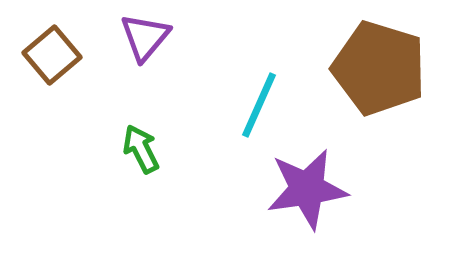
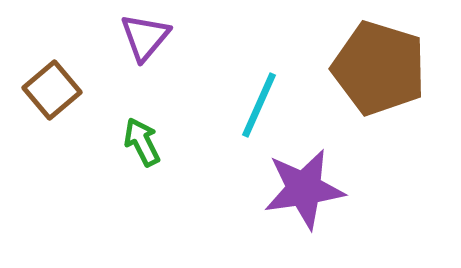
brown square: moved 35 px down
green arrow: moved 1 px right, 7 px up
purple star: moved 3 px left
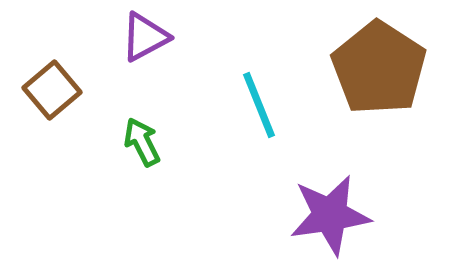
purple triangle: rotated 22 degrees clockwise
brown pentagon: rotated 16 degrees clockwise
cyan line: rotated 46 degrees counterclockwise
purple star: moved 26 px right, 26 px down
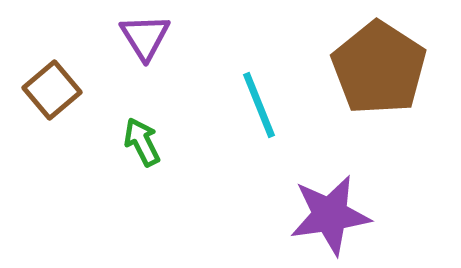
purple triangle: rotated 34 degrees counterclockwise
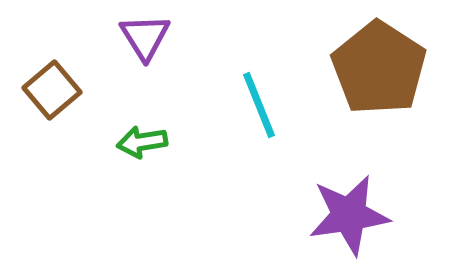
green arrow: rotated 72 degrees counterclockwise
purple star: moved 19 px right
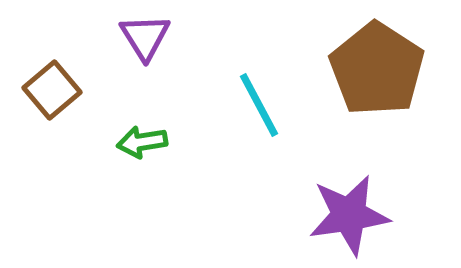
brown pentagon: moved 2 px left, 1 px down
cyan line: rotated 6 degrees counterclockwise
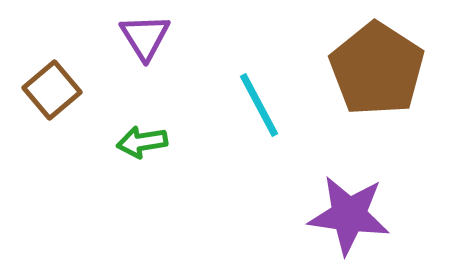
purple star: rotated 16 degrees clockwise
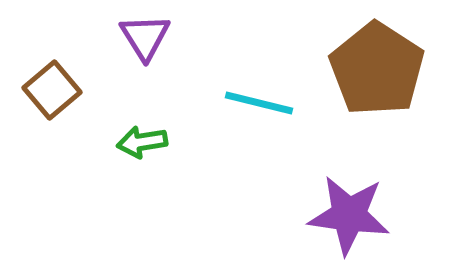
cyan line: moved 2 px up; rotated 48 degrees counterclockwise
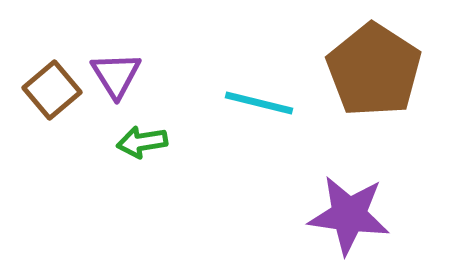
purple triangle: moved 29 px left, 38 px down
brown pentagon: moved 3 px left, 1 px down
